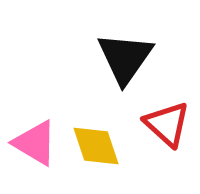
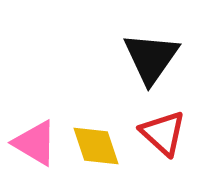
black triangle: moved 26 px right
red triangle: moved 4 px left, 9 px down
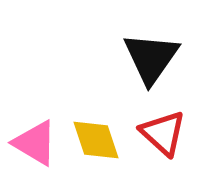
yellow diamond: moved 6 px up
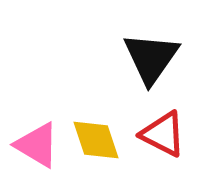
red triangle: moved 1 px down; rotated 15 degrees counterclockwise
pink triangle: moved 2 px right, 2 px down
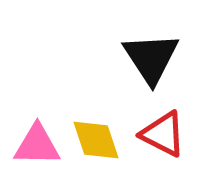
black triangle: rotated 8 degrees counterclockwise
pink triangle: rotated 30 degrees counterclockwise
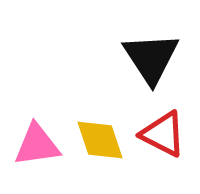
yellow diamond: moved 4 px right
pink triangle: rotated 9 degrees counterclockwise
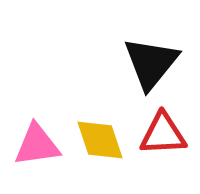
black triangle: moved 5 px down; rotated 12 degrees clockwise
red triangle: rotated 30 degrees counterclockwise
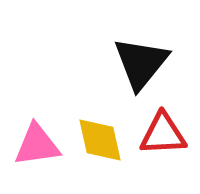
black triangle: moved 10 px left
yellow diamond: rotated 6 degrees clockwise
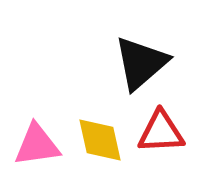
black triangle: rotated 10 degrees clockwise
red triangle: moved 2 px left, 2 px up
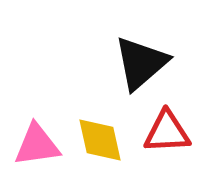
red triangle: moved 6 px right
